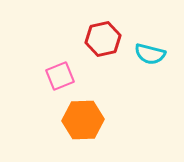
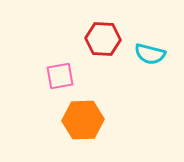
red hexagon: rotated 16 degrees clockwise
pink square: rotated 12 degrees clockwise
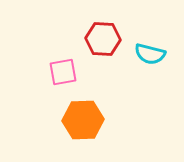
pink square: moved 3 px right, 4 px up
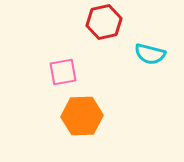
red hexagon: moved 1 px right, 17 px up; rotated 16 degrees counterclockwise
orange hexagon: moved 1 px left, 4 px up
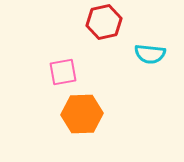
cyan semicircle: rotated 8 degrees counterclockwise
orange hexagon: moved 2 px up
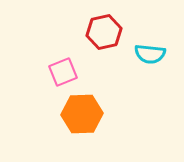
red hexagon: moved 10 px down
pink square: rotated 12 degrees counterclockwise
